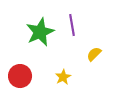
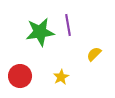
purple line: moved 4 px left
green star: rotated 16 degrees clockwise
yellow star: moved 2 px left
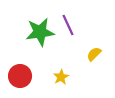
purple line: rotated 15 degrees counterclockwise
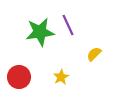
red circle: moved 1 px left, 1 px down
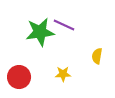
purple line: moved 4 px left; rotated 40 degrees counterclockwise
yellow semicircle: moved 3 px right, 2 px down; rotated 35 degrees counterclockwise
yellow star: moved 2 px right, 3 px up; rotated 28 degrees clockwise
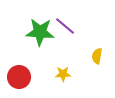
purple line: moved 1 px right, 1 px down; rotated 15 degrees clockwise
green star: rotated 12 degrees clockwise
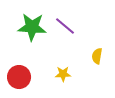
green star: moved 8 px left, 5 px up
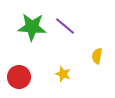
yellow star: rotated 21 degrees clockwise
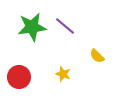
green star: rotated 12 degrees counterclockwise
yellow semicircle: rotated 56 degrees counterclockwise
